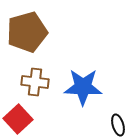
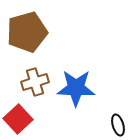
brown cross: rotated 24 degrees counterclockwise
blue star: moved 7 px left, 1 px down
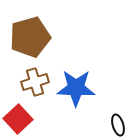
brown pentagon: moved 3 px right, 5 px down
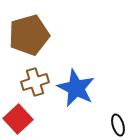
brown pentagon: moved 1 px left, 2 px up
blue star: rotated 24 degrees clockwise
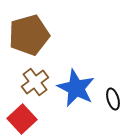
brown cross: rotated 20 degrees counterclockwise
red square: moved 4 px right
black ellipse: moved 5 px left, 26 px up
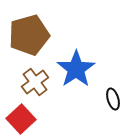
blue star: moved 19 px up; rotated 12 degrees clockwise
red square: moved 1 px left
